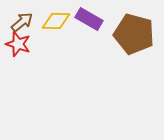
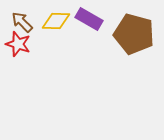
brown arrow: rotated 95 degrees counterclockwise
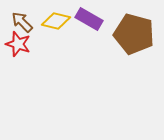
yellow diamond: rotated 12 degrees clockwise
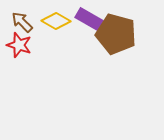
yellow diamond: rotated 16 degrees clockwise
brown pentagon: moved 18 px left
red star: moved 1 px right, 1 px down
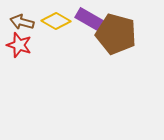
brown arrow: rotated 30 degrees counterclockwise
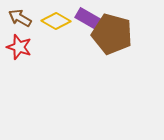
brown arrow: moved 2 px left, 4 px up; rotated 15 degrees clockwise
brown pentagon: moved 4 px left
red star: moved 2 px down
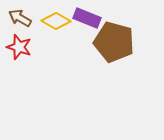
purple rectangle: moved 2 px left, 1 px up; rotated 8 degrees counterclockwise
brown pentagon: moved 2 px right, 8 px down
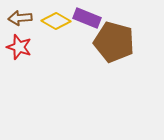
brown arrow: rotated 35 degrees counterclockwise
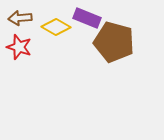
yellow diamond: moved 6 px down
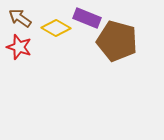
brown arrow: rotated 40 degrees clockwise
yellow diamond: moved 1 px down
brown pentagon: moved 3 px right, 1 px up
